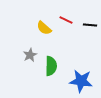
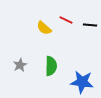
gray star: moved 10 px left, 10 px down
blue star: moved 1 px right, 1 px down
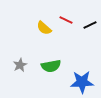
black line: rotated 32 degrees counterclockwise
green semicircle: rotated 78 degrees clockwise
blue star: rotated 10 degrees counterclockwise
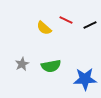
gray star: moved 2 px right, 1 px up
blue star: moved 3 px right, 3 px up
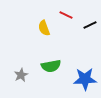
red line: moved 5 px up
yellow semicircle: rotated 28 degrees clockwise
gray star: moved 1 px left, 11 px down
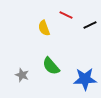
green semicircle: rotated 60 degrees clockwise
gray star: moved 1 px right; rotated 24 degrees counterclockwise
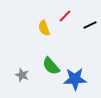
red line: moved 1 px left, 1 px down; rotated 72 degrees counterclockwise
blue star: moved 10 px left
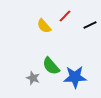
yellow semicircle: moved 2 px up; rotated 21 degrees counterclockwise
gray star: moved 11 px right, 3 px down
blue star: moved 2 px up
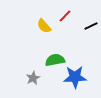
black line: moved 1 px right, 1 px down
green semicircle: moved 4 px right, 6 px up; rotated 120 degrees clockwise
gray star: rotated 24 degrees clockwise
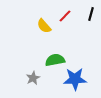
black line: moved 12 px up; rotated 48 degrees counterclockwise
blue star: moved 2 px down
